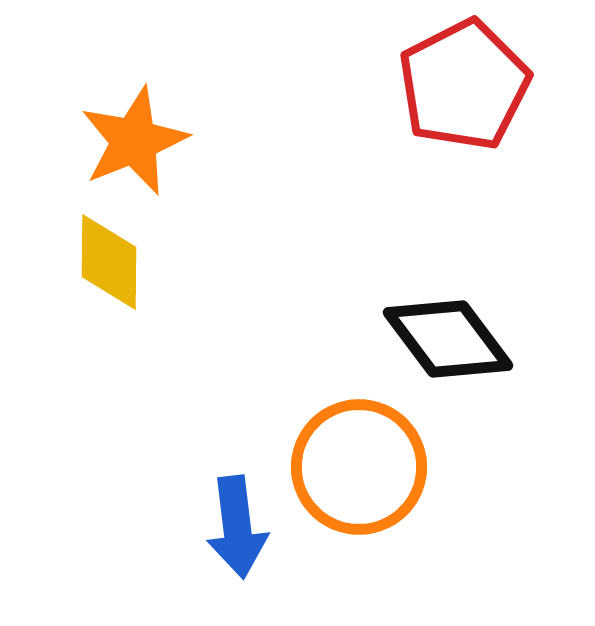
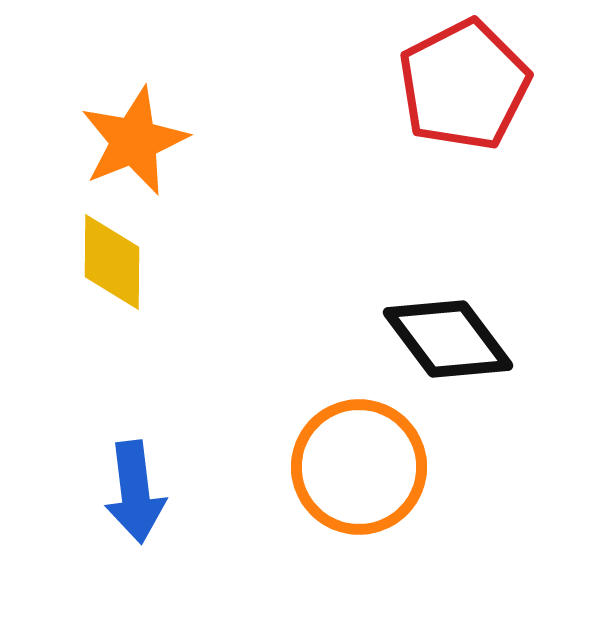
yellow diamond: moved 3 px right
blue arrow: moved 102 px left, 35 px up
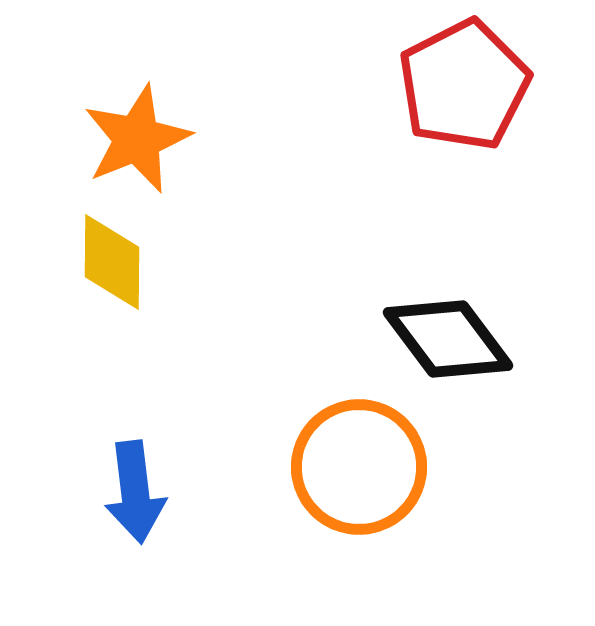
orange star: moved 3 px right, 2 px up
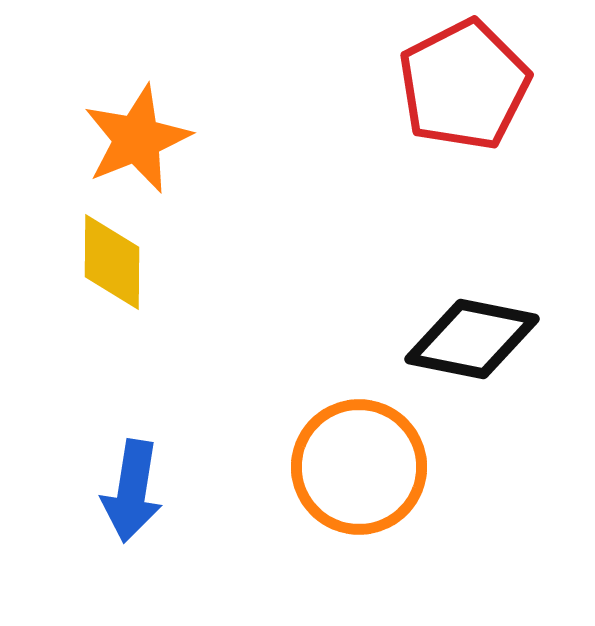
black diamond: moved 24 px right; rotated 42 degrees counterclockwise
blue arrow: moved 3 px left, 1 px up; rotated 16 degrees clockwise
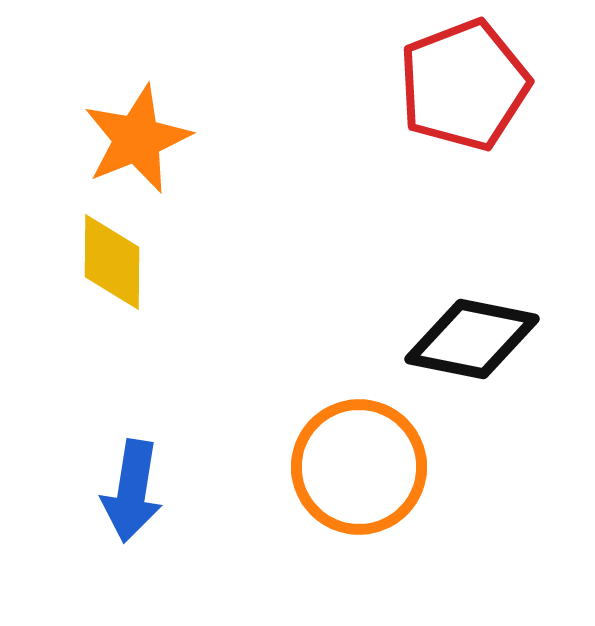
red pentagon: rotated 6 degrees clockwise
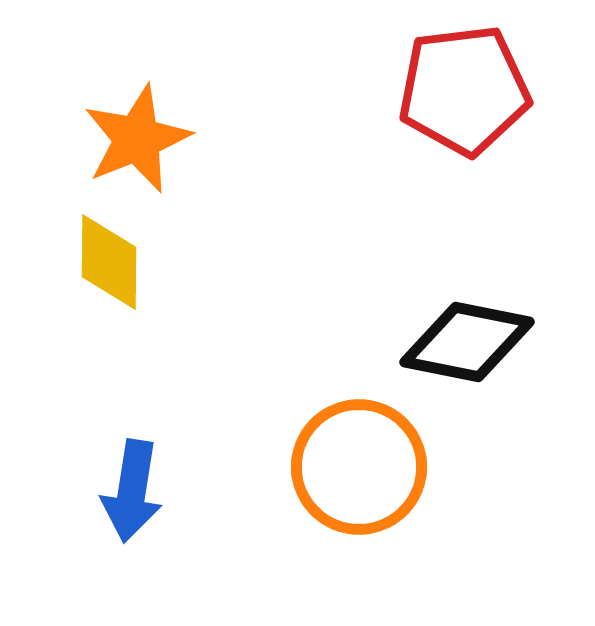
red pentagon: moved 5 px down; rotated 14 degrees clockwise
yellow diamond: moved 3 px left
black diamond: moved 5 px left, 3 px down
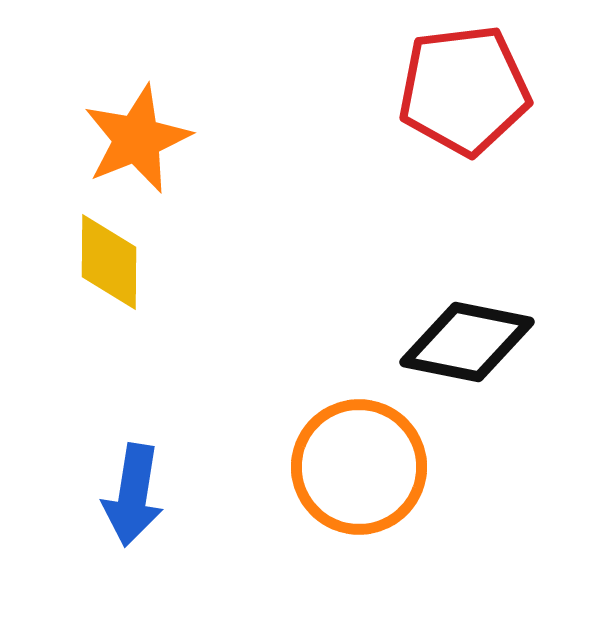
blue arrow: moved 1 px right, 4 px down
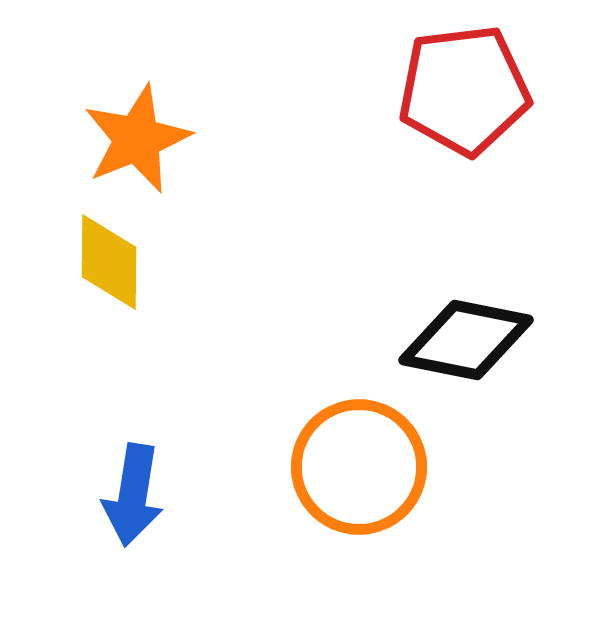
black diamond: moved 1 px left, 2 px up
